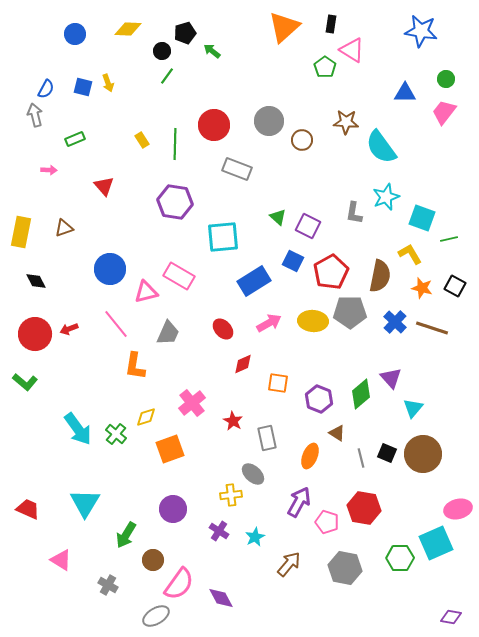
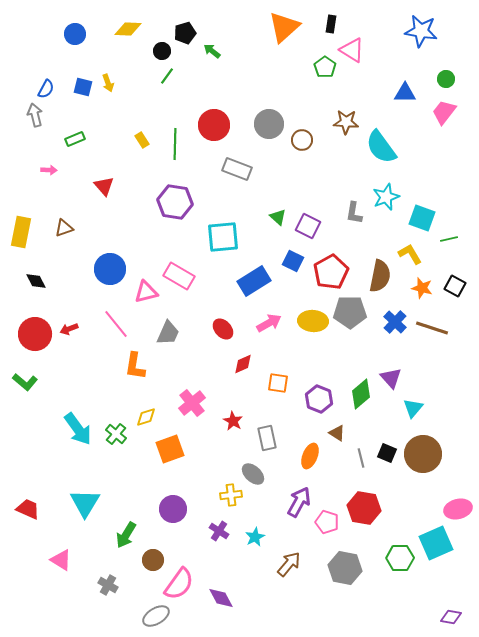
gray circle at (269, 121): moved 3 px down
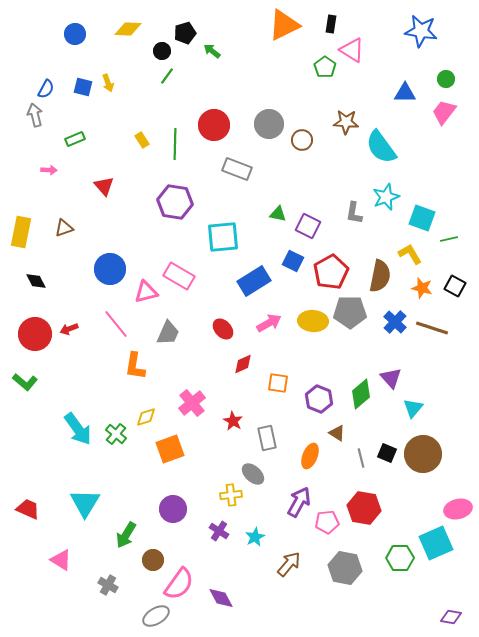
orange triangle at (284, 27): moved 2 px up; rotated 16 degrees clockwise
green triangle at (278, 217): moved 3 px up; rotated 30 degrees counterclockwise
pink pentagon at (327, 522): rotated 25 degrees counterclockwise
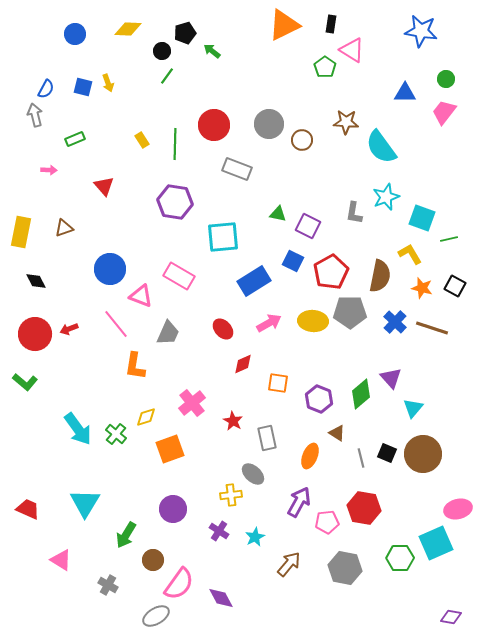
pink triangle at (146, 292): moved 5 px left, 4 px down; rotated 35 degrees clockwise
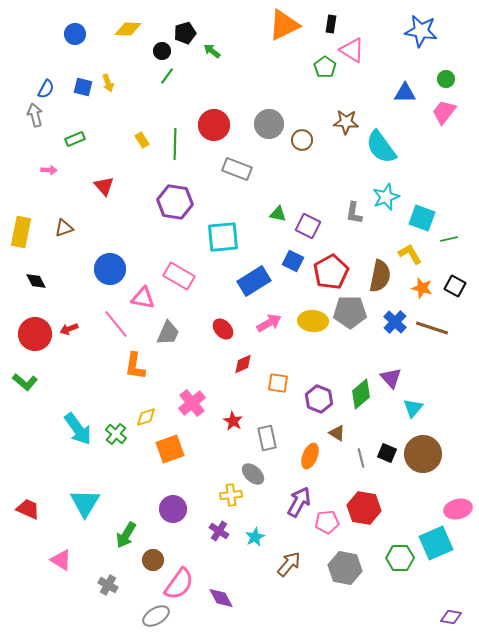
pink triangle at (141, 296): moved 2 px right, 2 px down; rotated 10 degrees counterclockwise
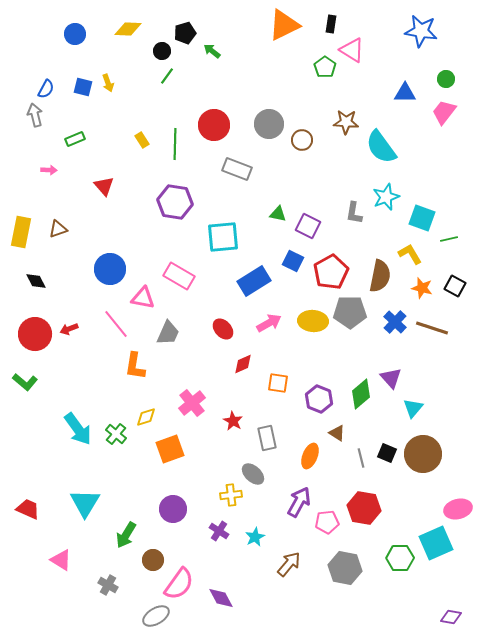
brown triangle at (64, 228): moved 6 px left, 1 px down
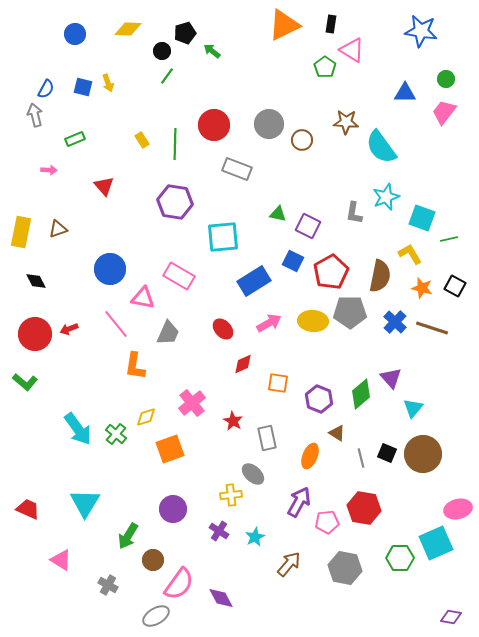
green arrow at (126, 535): moved 2 px right, 1 px down
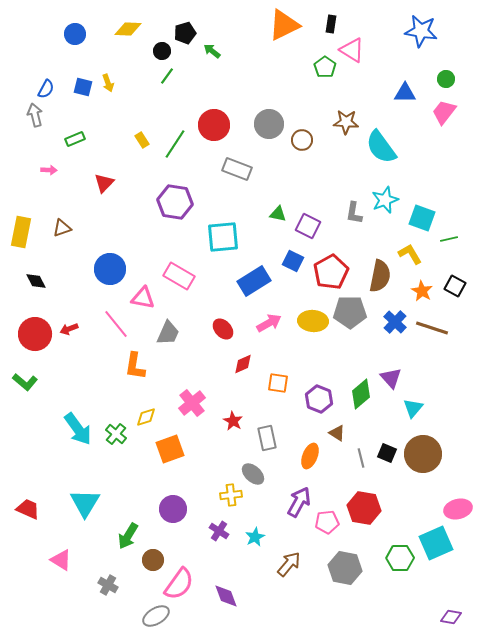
green line at (175, 144): rotated 32 degrees clockwise
red triangle at (104, 186): moved 3 px up; rotated 25 degrees clockwise
cyan star at (386, 197): moved 1 px left, 3 px down
brown triangle at (58, 229): moved 4 px right, 1 px up
orange star at (422, 288): moved 3 px down; rotated 15 degrees clockwise
purple diamond at (221, 598): moved 5 px right, 2 px up; rotated 8 degrees clockwise
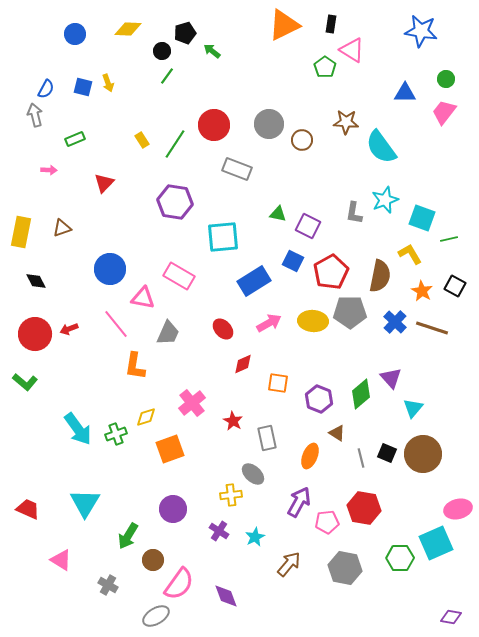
green cross at (116, 434): rotated 30 degrees clockwise
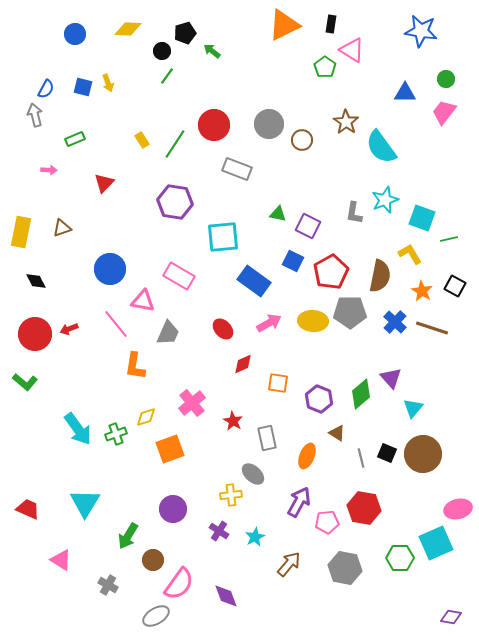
brown star at (346, 122): rotated 30 degrees clockwise
blue rectangle at (254, 281): rotated 68 degrees clockwise
pink triangle at (143, 298): moved 3 px down
orange ellipse at (310, 456): moved 3 px left
